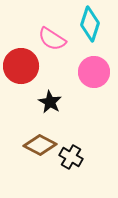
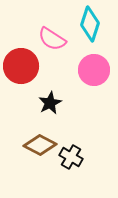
pink circle: moved 2 px up
black star: moved 1 px down; rotated 15 degrees clockwise
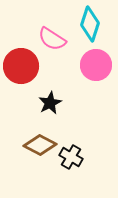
pink circle: moved 2 px right, 5 px up
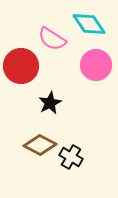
cyan diamond: moved 1 px left; rotated 52 degrees counterclockwise
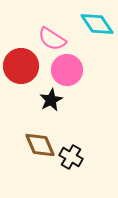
cyan diamond: moved 8 px right
pink circle: moved 29 px left, 5 px down
black star: moved 1 px right, 3 px up
brown diamond: rotated 40 degrees clockwise
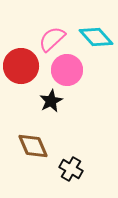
cyan diamond: moved 1 px left, 13 px down; rotated 8 degrees counterclockwise
pink semicircle: rotated 104 degrees clockwise
black star: moved 1 px down
brown diamond: moved 7 px left, 1 px down
black cross: moved 12 px down
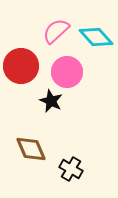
pink semicircle: moved 4 px right, 8 px up
pink circle: moved 2 px down
black star: rotated 20 degrees counterclockwise
brown diamond: moved 2 px left, 3 px down
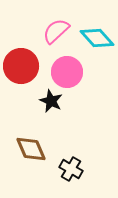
cyan diamond: moved 1 px right, 1 px down
